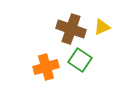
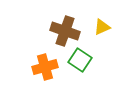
brown cross: moved 6 px left, 2 px down
orange cross: moved 1 px left
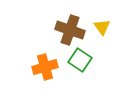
yellow triangle: rotated 42 degrees counterclockwise
brown cross: moved 5 px right, 1 px up
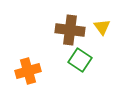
brown cross: rotated 12 degrees counterclockwise
orange cross: moved 17 px left, 4 px down
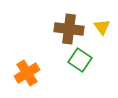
brown cross: moved 1 px left, 1 px up
orange cross: moved 1 px left, 2 px down; rotated 15 degrees counterclockwise
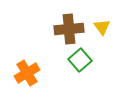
brown cross: rotated 12 degrees counterclockwise
green square: rotated 15 degrees clockwise
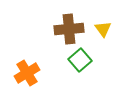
yellow triangle: moved 1 px right, 2 px down
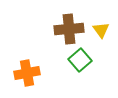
yellow triangle: moved 2 px left, 1 px down
orange cross: rotated 20 degrees clockwise
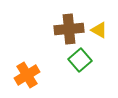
yellow triangle: moved 2 px left; rotated 24 degrees counterclockwise
orange cross: moved 2 px down; rotated 20 degrees counterclockwise
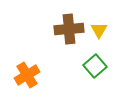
yellow triangle: rotated 30 degrees clockwise
green square: moved 15 px right, 6 px down
